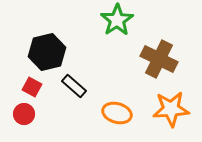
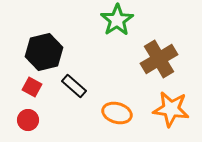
black hexagon: moved 3 px left
brown cross: rotated 33 degrees clockwise
orange star: rotated 12 degrees clockwise
red circle: moved 4 px right, 6 px down
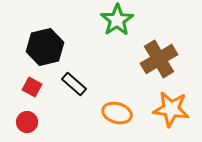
black hexagon: moved 1 px right, 5 px up
black rectangle: moved 2 px up
red circle: moved 1 px left, 2 px down
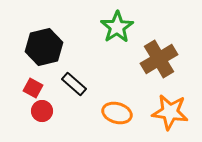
green star: moved 7 px down
black hexagon: moved 1 px left
red square: moved 1 px right, 1 px down
orange star: moved 1 px left, 3 px down
red circle: moved 15 px right, 11 px up
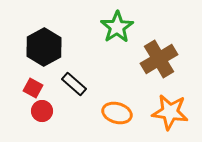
black hexagon: rotated 15 degrees counterclockwise
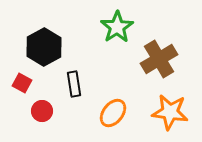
black rectangle: rotated 40 degrees clockwise
red square: moved 11 px left, 5 px up
orange ellipse: moved 4 px left; rotated 68 degrees counterclockwise
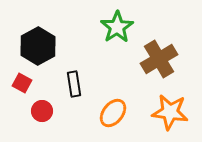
black hexagon: moved 6 px left, 1 px up
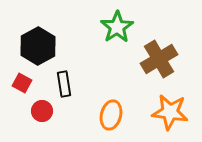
black rectangle: moved 10 px left
orange ellipse: moved 2 px left, 2 px down; rotated 24 degrees counterclockwise
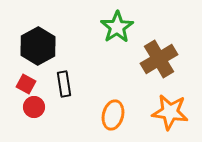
red square: moved 4 px right, 1 px down
red circle: moved 8 px left, 4 px up
orange ellipse: moved 2 px right
